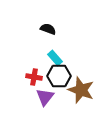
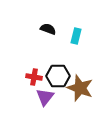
cyan rectangle: moved 21 px right, 22 px up; rotated 56 degrees clockwise
black hexagon: moved 1 px left
brown star: moved 1 px left, 2 px up
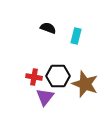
black semicircle: moved 1 px up
brown star: moved 5 px right, 4 px up
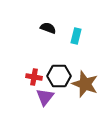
black hexagon: moved 1 px right
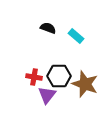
cyan rectangle: rotated 63 degrees counterclockwise
purple triangle: moved 2 px right, 2 px up
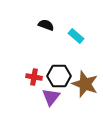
black semicircle: moved 2 px left, 3 px up
purple triangle: moved 4 px right, 2 px down
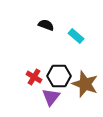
red cross: rotated 21 degrees clockwise
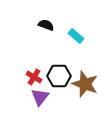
purple triangle: moved 11 px left
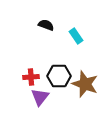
cyan rectangle: rotated 14 degrees clockwise
red cross: moved 3 px left; rotated 35 degrees counterclockwise
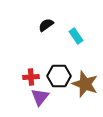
black semicircle: rotated 56 degrees counterclockwise
